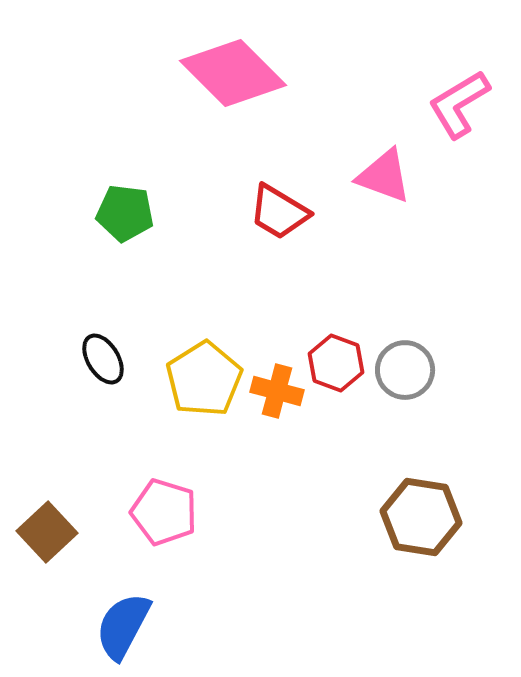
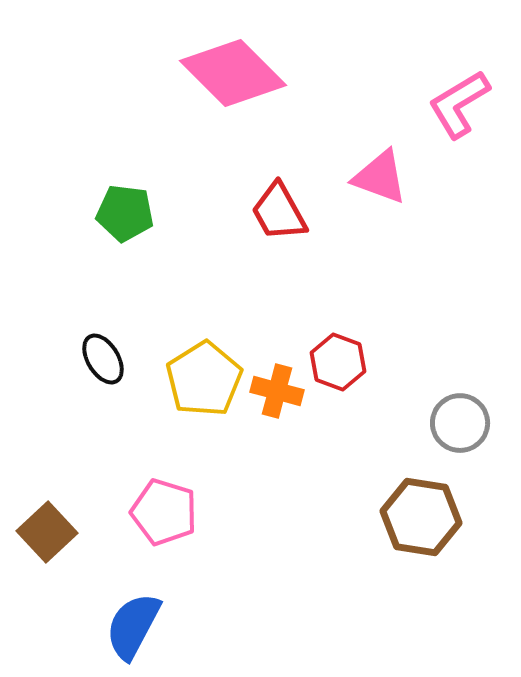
pink triangle: moved 4 px left, 1 px down
red trapezoid: rotated 30 degrees clockwise
red hexagon: moved 2 px right, 1 px up
gray circle: moved 55 px right, 53 px down
blue semicircle: moved 10 px right
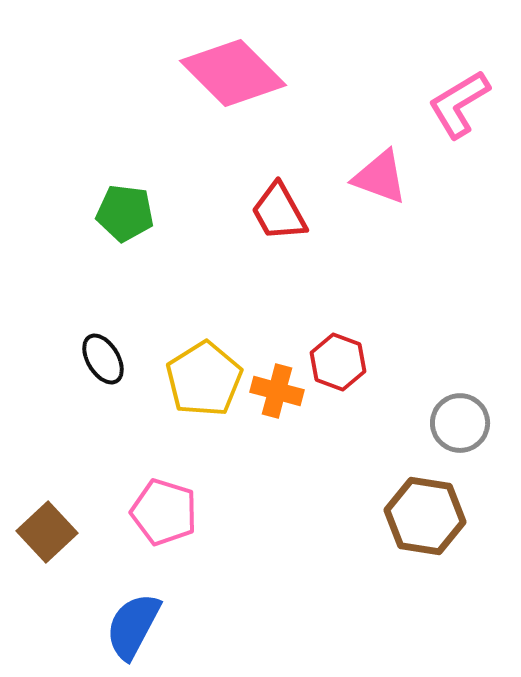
brown hexagon: moved 4 px right, 1 px up
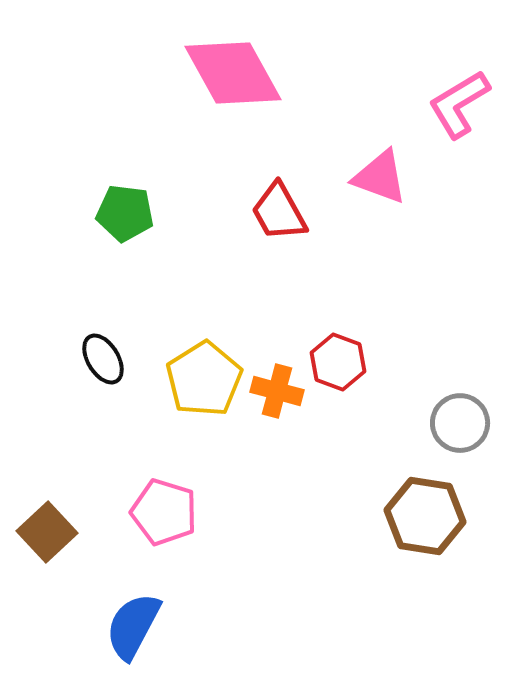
pink diamond: rotated 16 degrees clockwise
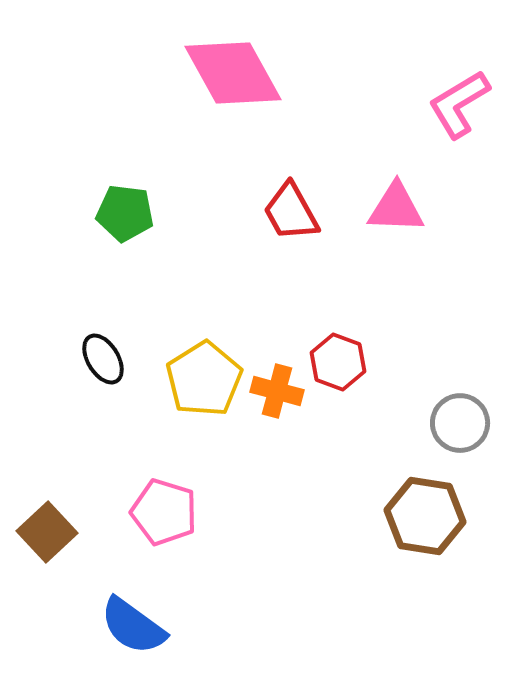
pink triangle: moved 16 px right, 31 px down; rotated 18 degrees counterclockwise
red trapezoid: moved 12 px right
blue semicircle: rotated 82 degrees counterclockwise
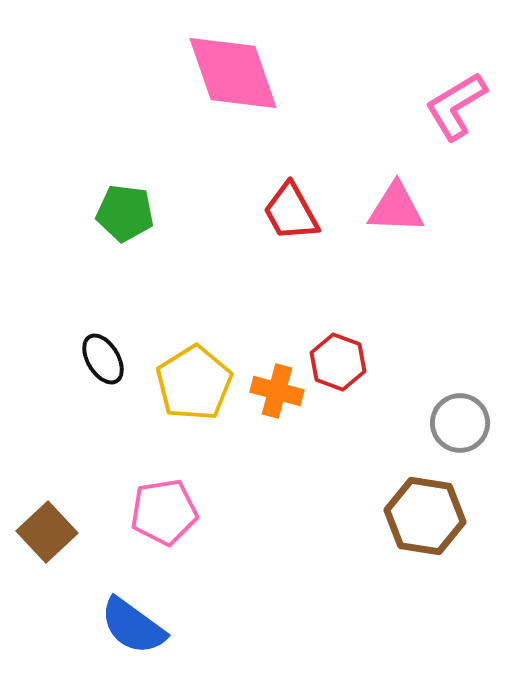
pink diamond: rotated 10 degrees clockwise
pink L-shape: moved 3 px left, 2 px down
yellow pentagon: moved 10 px left, 4 px down
pink pentagon: rotated 26 degrees counterclockwise
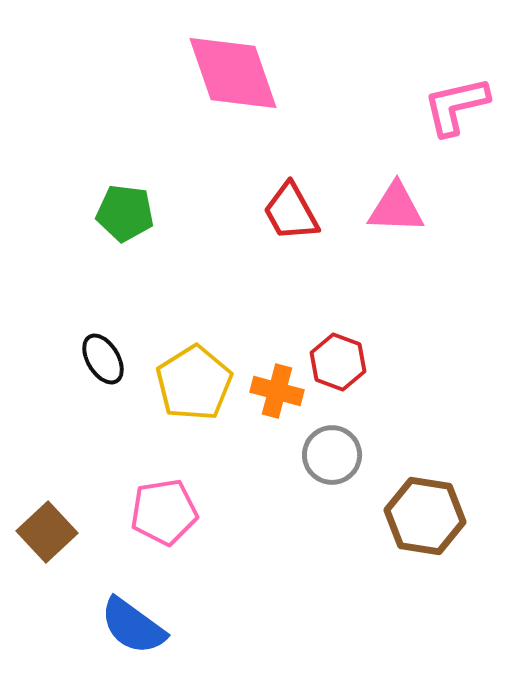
pink L-shape: rotated 18 degrees clockwise
gray circle: moved 128 px left, 32 px down
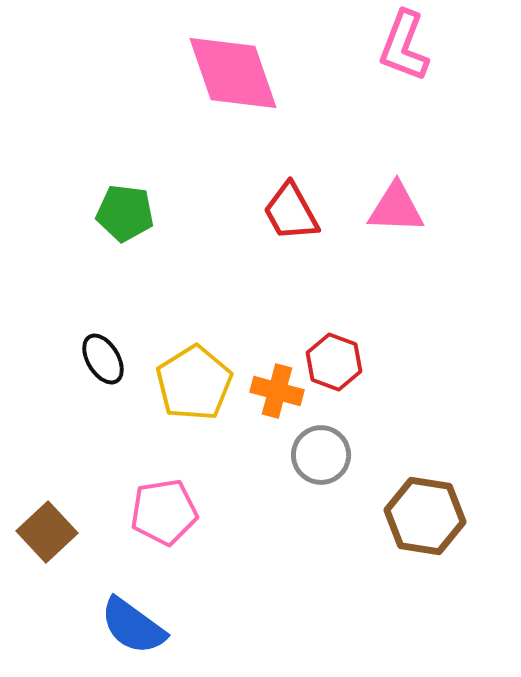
pink L-shape: moved 52 px left, 60 px up; rotated 56 degrees counterclockwise
red hexagon: moved 4 px left
gray circle: moved 11 px left
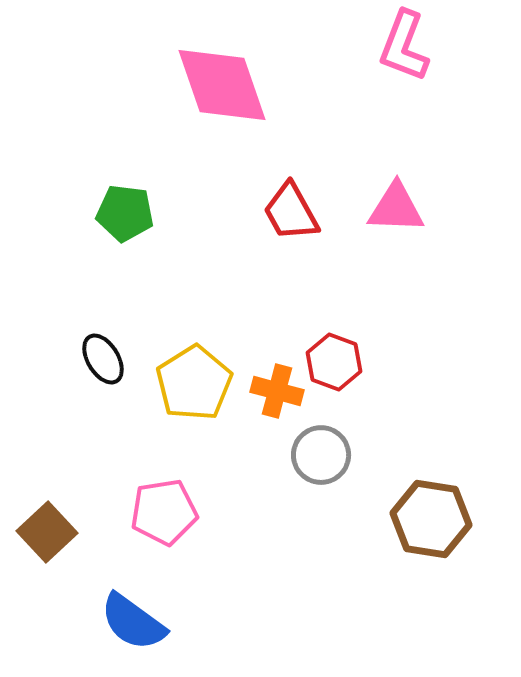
pink diamond: moved 11 px left, 12 px down
brown hexagon: moved 6 px right, 3 px down
blue semicircle: moved 4 px up
